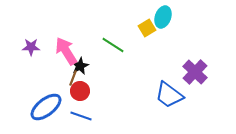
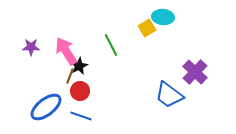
cyan ellipse: rotated 75 degrees clockwise
green line: moved 2 px left; rotated 30 degrees clockwise
black star: moved 1 px left
brown line: moved 3 px left, 2 px up
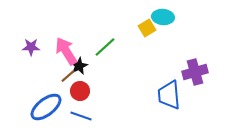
green line: moved 6 px left, 2 px down; rotated 75 degrees clockwise
purple cross: rotated 30 degrees clockwise
brown line: moved 2 px left; rotated 28 degrees clockwise
blue trapezoid: rotated 48 degrees clockwise
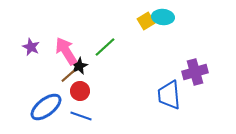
yellow square: moved 1 px left, 7 px up
purple star: rotated 24 degrees clockwise
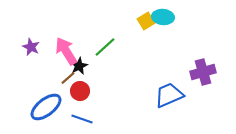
purple cross: moved 8 px right
brown line: moved 2 px down
blue trapezoid: rotated 72 degrees clockwise
blue line: moved 1 px right, 3 px down
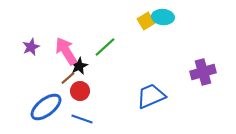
purple star: rotated 24 degrees clockwise
blue trapezoid: moved 18 px left, 1 px down
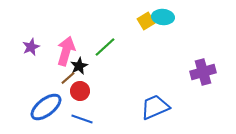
pink arrow: rotated 48 degrees clockwise
blue trapezoid: moved 4 px right, 11 px down
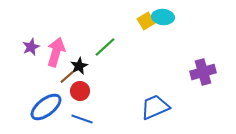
pink arrow: moved 10 px left, 1 px down
brown line: moved 1 px left, 1 px up
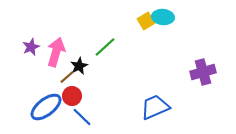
red circle: moved 8 px left, 5 px down
blue line: moved 2 px up; rotated 25 degrees clockwise
